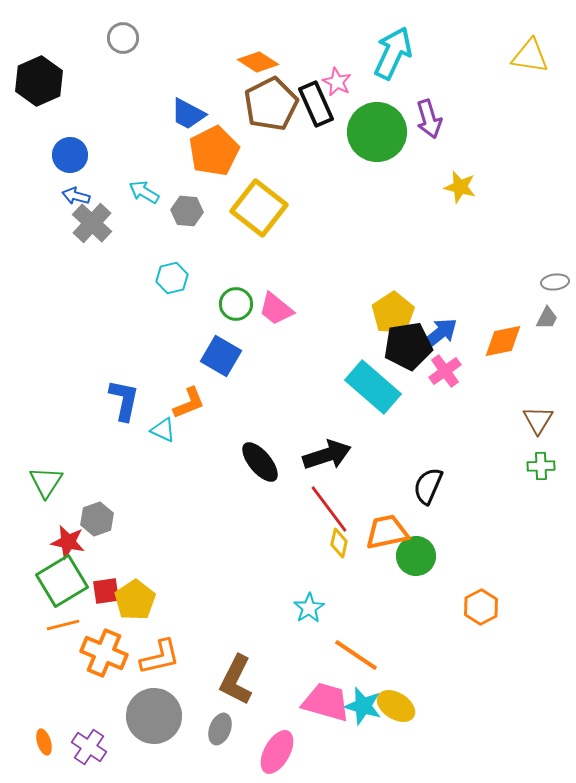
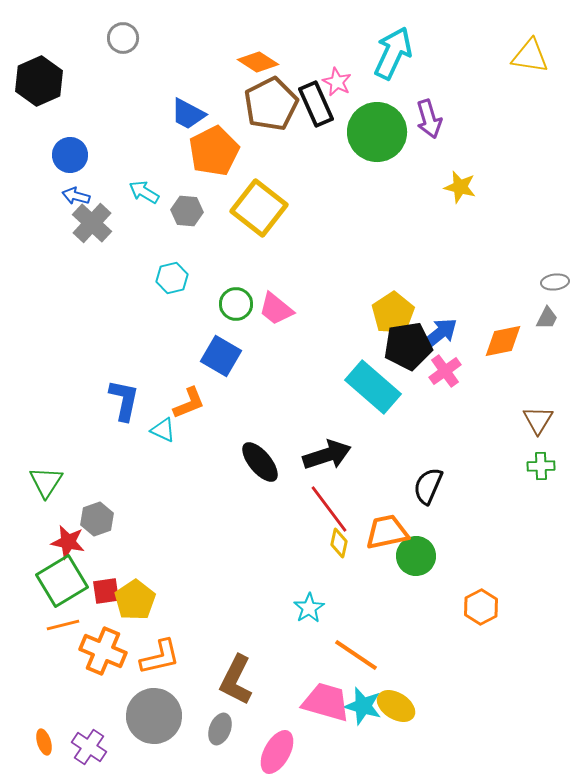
orange cross at (104, 653): moved 1 px left, 2 px up
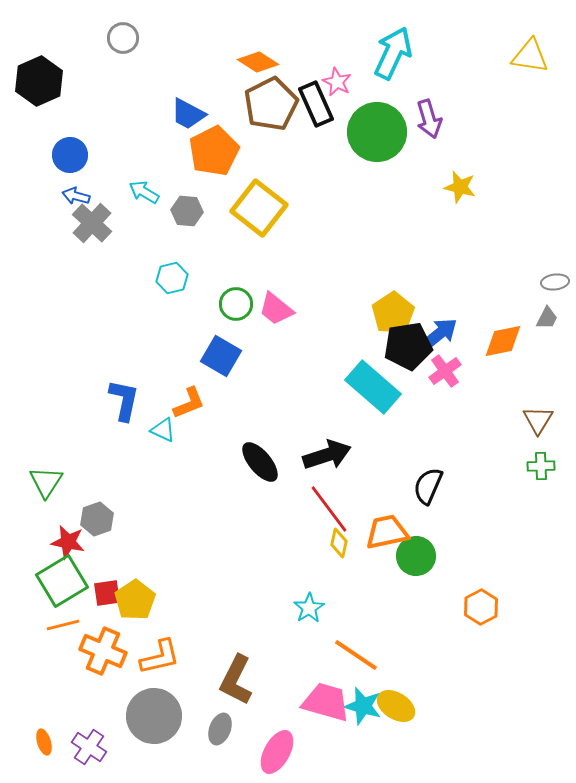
red square at (106, 591): moved 1 px right, 2 px down
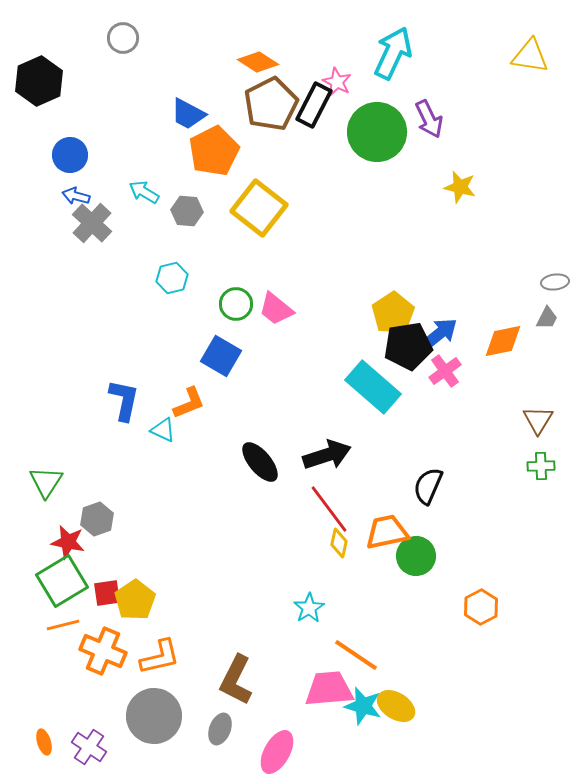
black rectangle at (316, 104): moved 2 px left, 1 px down; rotated 51 degrees clockwise
purple arrow at (429, 119): rotated 9 degrees counterclockwise
pink trapezoid at (326, 702): moved 3 px right, 13 px up; rotated 21 degrees counterclockwise
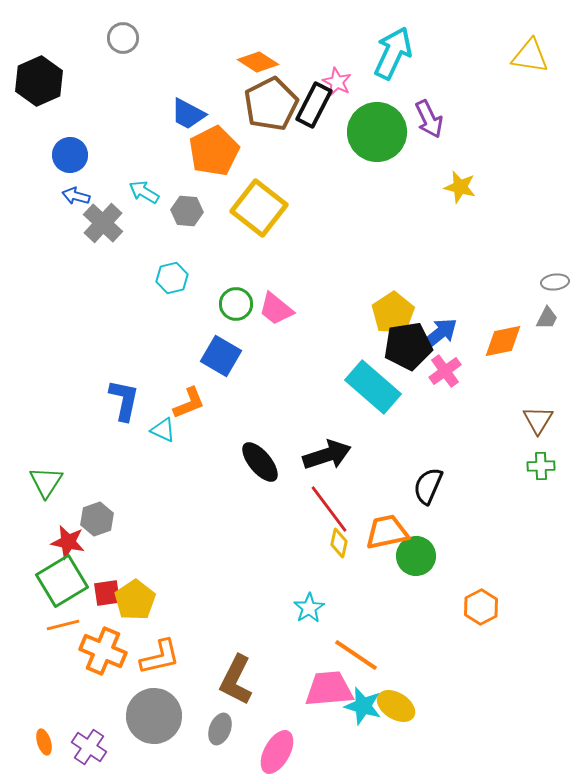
gray cross at (92, 223): moved 11 px right
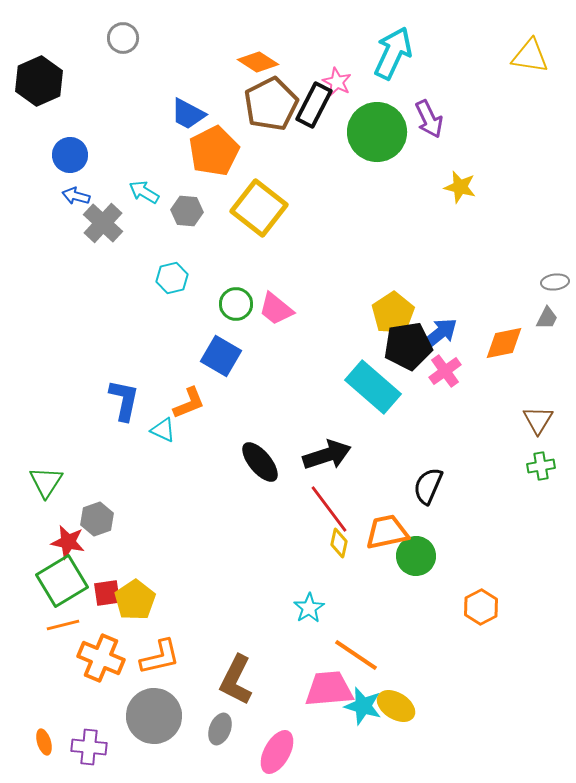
orange diamond at (503, 341): moved 1 px right, 2 px down
green cross at (541, 466): rotated 8 degrees counterclockwise
orange cross at (103, 651): moved 2 px left, 7 px down
purple cross at (89, 747): rotated 28 degrees counterclockwise
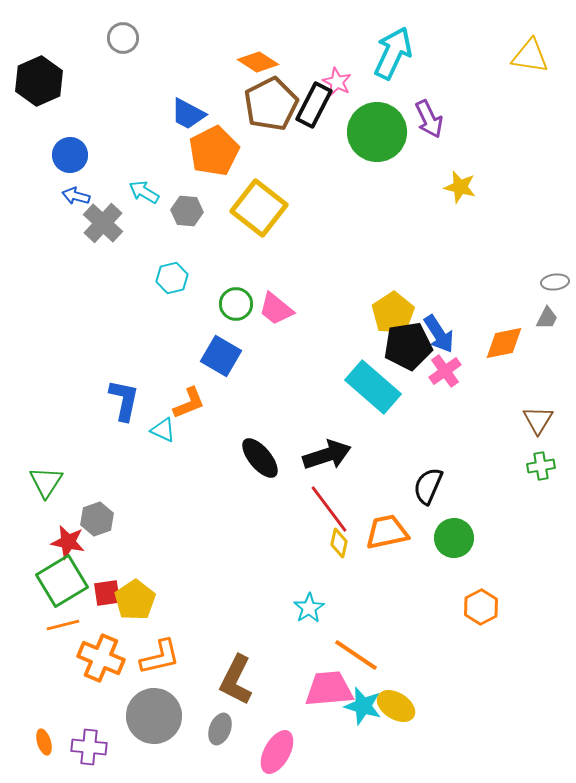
blue arrow at (439, 334): rotated 96 degrees clockwise
black ellipse at (260, 462): moved 4 px up
green circle at (416, 556): moved 38 px right, 18 px up
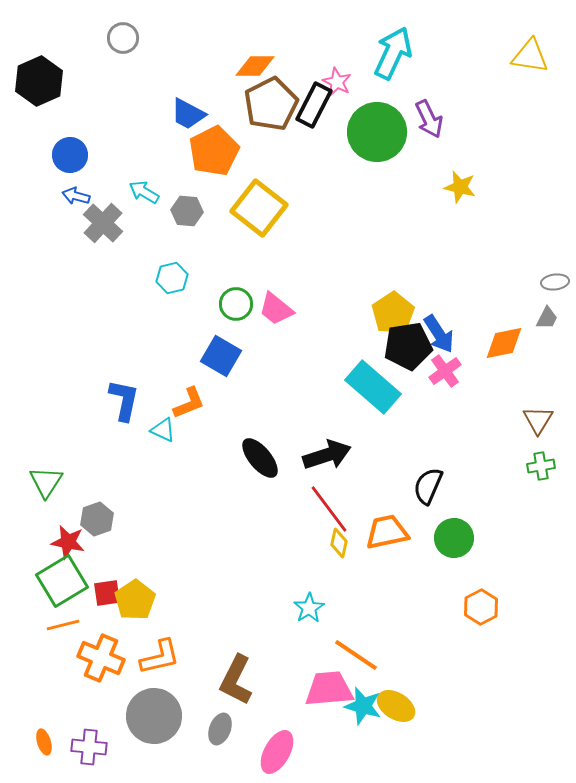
orange diamond at (258, 62): moved 3 px left, 4 px down; rotated 33 degrees counterclockwise
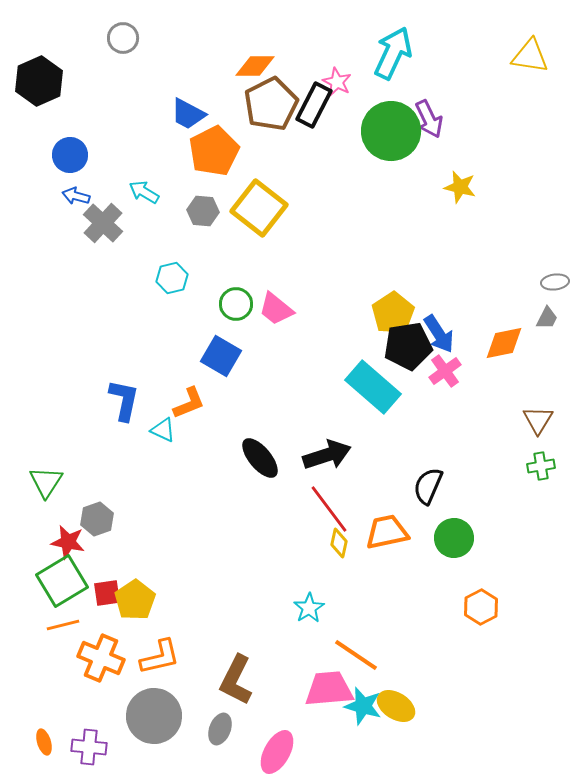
green circle at (377, 132): moved 14 px right, 1 px up
gray hexagon at (187, 211): moved 16 px right
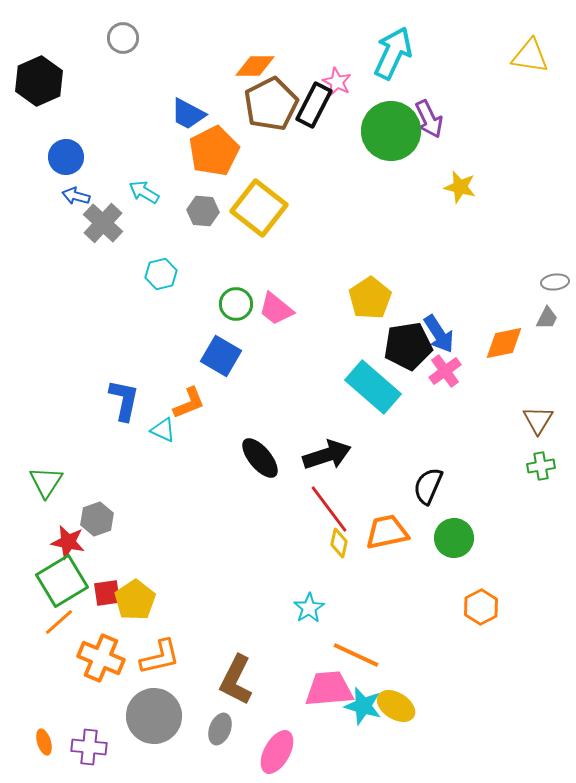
blue circle at (70, 155): moved 4 px left, 2 px down
cyan hexagon at (172, 278): moved 11 px left, 4 px up
yellow pentagon at (393, 313): moved 23 px left, 15 px up
orange line at (63, 625): moved 4 px left, 3 px up; rotated 28 degrees counterclockwise
orange line at (356, 655): rotated 9 degrees counterclockwise
